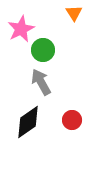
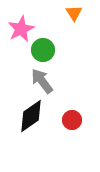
gray arrow: moved 1 px right, 1 px up; rotated 8 degrees counterclockwise
black diamond: moved 3 px right, 6 px up
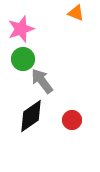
orange triangle: moved 2 px right; rotated 36 degrees counterclockwise
pink star: rotated 8 degrees clockwise
green circle: moved 20 px left, 9 px down
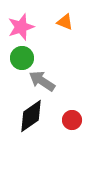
orange triangle: moved 11 px left, 9 px down
pink star: moved 2 px up
green circle: moved 1 px left, 1 px up
gray arrow: rotated 20 degrees counterclockwise
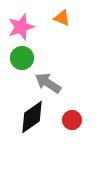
orange triangle: moved 3 px left, 4 px up
gray arrow: moved 6 px right, 2 px down
black diamond: moved 1 px right, 1 px down
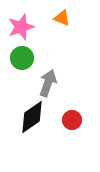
gray arrow: rotated 76 degrees clockwise
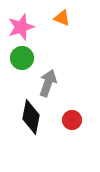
black diamond: moved 1 px left; rotated 44 degrees counterclockwise
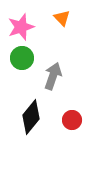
orange triangle: rotated 24 degrees clockwise
gray arrow: moved 5 px right, 7 px up
black diamond: rotated 28 degrees clockwise
